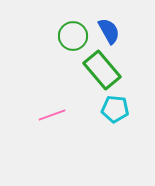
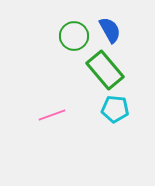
blue semicircle: moved 1 px right, 1 px up
green circle: moved 1 px right
green rectangle: moved 3 px right
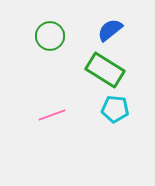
blue semicircle: rotated 100 degrees counterclockwise
green circle: moved 24 px left
green rectangle: rotated 18 degrees counterclockwise
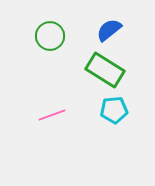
blue semicircle: moved 1 px left
cyan pentagon: moved 1 px left, 1 px down; rotated 12 degrees counterclockwise
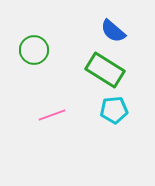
blue semicircle: moved 4 px right, 1 px down; rotated 100 degrees counterclockwise
green circle: moved 16 px left, 14 px down
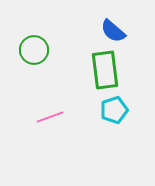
green rectangle: rotated 51 degrees clockwise
cyan pentagon: rotated 12 degrees counterclockwise
pink line: moved 2 px left, 2 px down
